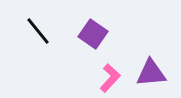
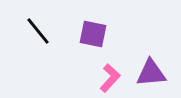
purple square: rotated 24 degrees counterclockwise
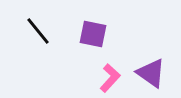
purple triangle: rotated 40 degrees clockwise
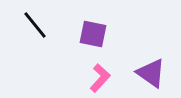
black line: moved 3 px left, 6 px up
pink L-shape: moved 10 px left
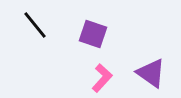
purple square: rotated 8 degrees clockwise
pink L-shape: moved 2 px right
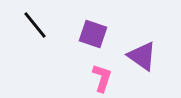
purple triangle: moved 9 px left, 17 px up
pink L-shape: rotated 24 degrees counterclockwise
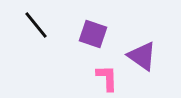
black line: moved 1 px right
pink L-shape: moved 5 px right; rotated 20 degrees counterclockwise
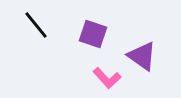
pink L-shape: rotated 140 degrees clockwise
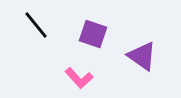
pink L-shape: moved 28 px left
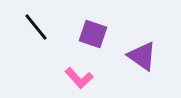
black line: moved 2 px down
